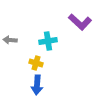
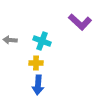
cyan cross: moved 6 px left; rotated 30 degrees clockwise
yellow cross: rotated 16 degrees counterclockwise
blue arrow: moved 1 px right
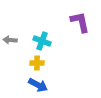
purple L-shape: rotated 145 degrees counterclockwise
yellow cross: moved 1 px right
blue arrow: rotated 66 degrees counterclockwise
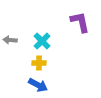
cyan cross: rotated 24 degrees clockwise
yellow cross: moved 2 px right
